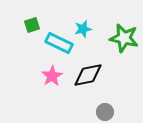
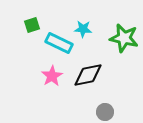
cyan star: rotated 18 degrees clockwise
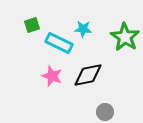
green star: moved 1 px right, 1 px up; rotated 20 degrees clockwise
pink star: rotated 20 degrees counterclockwise
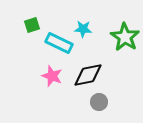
gray circle: moved 6 px left, 10 px up
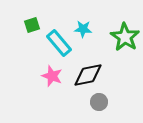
cyan rectangle: rotated 24 degrees clockwise
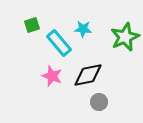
green star: rotated 16 degrees clockwise
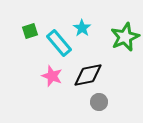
green square: moved 2 px left, 6 px down
cyan star: moved 1 px left, 1 px up; rotated 30 degrees clockwise
